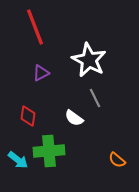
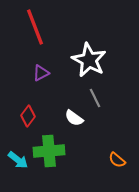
red diamond: rotated 30 degrees clockwise
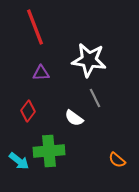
white star: rotated 20 degrees counterclockwise
purple triangle: rotated 24 degrees clockwise
red diamond: moved 5 px up
cyan arrow: moved 1 px right, 1 px down
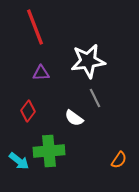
white star: moved 1 px left, 1 px down; rotated 16 degrees counterclockwise
orange semicircle: moved 2 px right; rotated 96 degrees counterclockwise
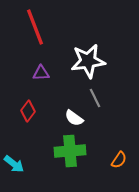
green cross: moved 21 px right
cyan arrow: moved 5 px left, 3 px down
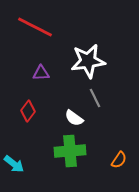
red line: rotated 42 degrees counterclockwise
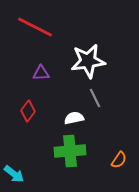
white semicircle: rotated 132 degrees clockwise
cyan arrow: moved 10 px down
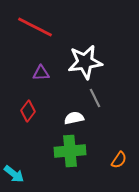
white star: moved 3 px left, 1 px down
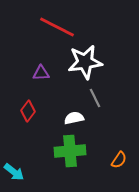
red line: moved 22 px right
cyan arrow: moved 2 px up
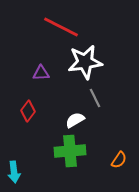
red line: moved 4 px right
white semicircle: moved 1 px right, 2 px down; rotated 18 degrees counterclockwise
cyan arrow: rotated 45 degrees clockwise
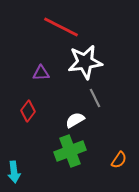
green cross: rotated 16 degrees counterclockwise
